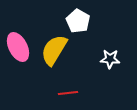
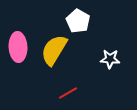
pink ellipse: rotated 24 degrees clockwise
red line: rotated 24 degrees counterclockwise
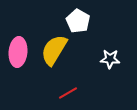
pink ellipse: moved 5 px down; rotated 8 degrees clockwise
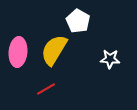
red line: moved 22 px left, 4 px up
